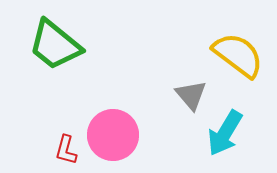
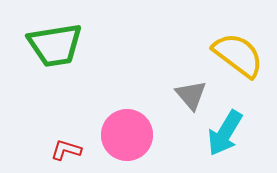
green trapezoid: rotated 48 degrees counterclockwise
pink circle: moved 14 px right
red L-shape: rotated 92 degrees clockwise
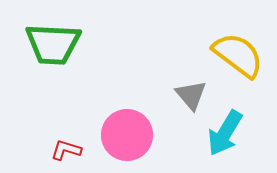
green trapezoid: moved 2 px left, 1 px up; rotated 12 degrees clockwise
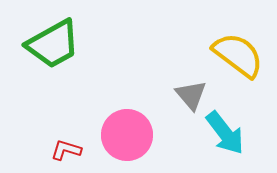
green trapezoid: rotated 32 degrees counterclockwise
cyan arrow: rotated 69 degrees counterclockwise
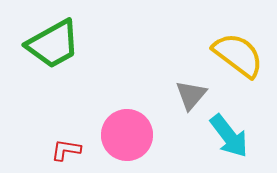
gray triangle: rotated 20 degrees clockwise
cyan arrow: moved 4 px right, 3 px down
red L-shape: rotated 8 degrees counterclockwise
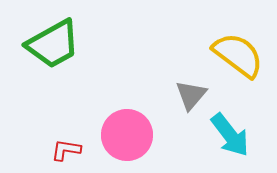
cyan arrow: moved 1 px right, 1 px up
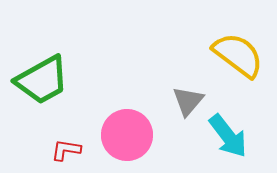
green trapezoid: moved 11 px left, 36 px down
gray triangle: moved 3 px left, 6 px down
cyan arrow: moved 2 px left, 1 px down
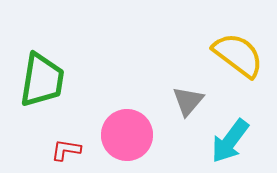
green trapezoid: rotated 52 degrees counterclockwise
cyan arrow: moved 2 px right, 5 px down; rotated 75 degrees clockwise
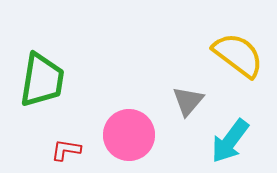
pink circle: moved 2 px right
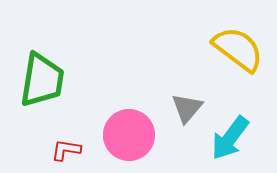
yellow semicircle: moved 6 px up
gray triangle: moved 1 px left, 7 px down
cyan arrow: moved 3 px up
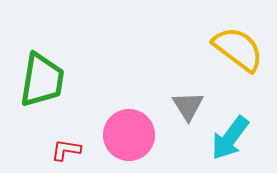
gray triangle: moved 1 px right, 2 px up; rotated 12 degrees counterclockwise
